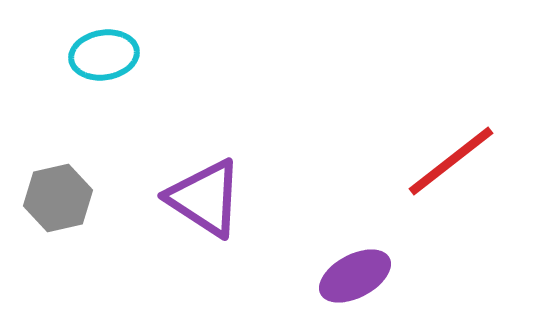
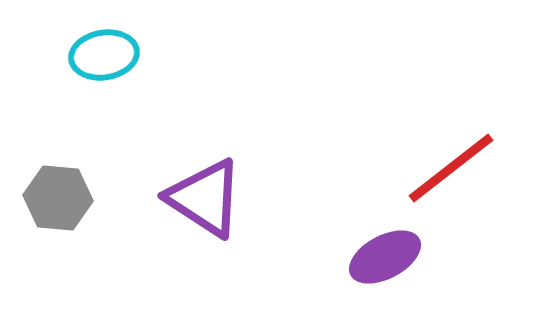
red line: moved 7 px down
gray hexagon: rotated 18 degrees clockwise
purple ellipse: moved 30 px right, 19 px up
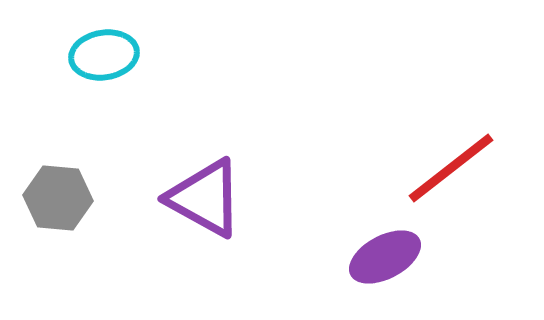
purple triangle: rotated 4 degrees counterclockwise
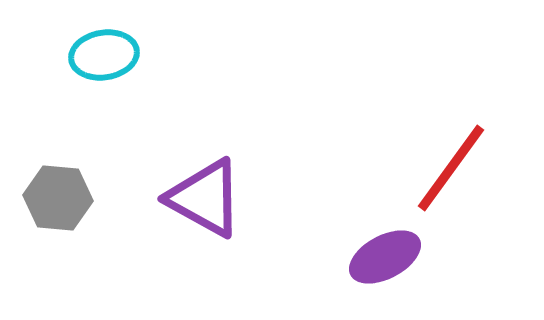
red line: rotated 16 degrees counterclockwise
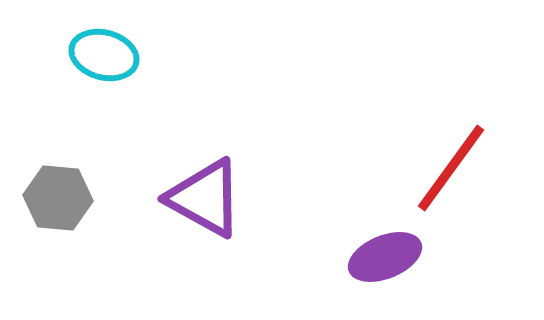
cyan ellipse: rotated 24 degrees clockwise
purple ellipse: rotated 6 degrees clockwise
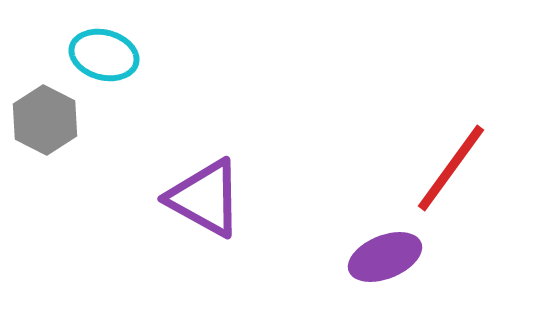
gray hexagon: moved 13 px left, 78 px up; rotated 22 degrees clockwise
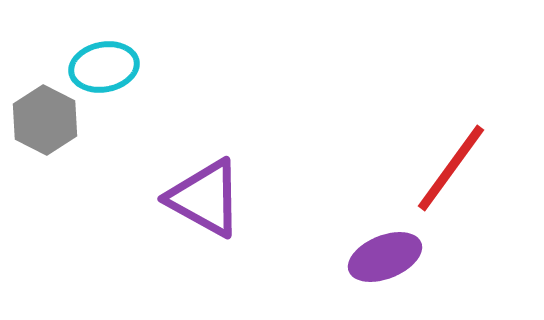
cyan ellipse: moved 12 px down; rotated 26 degrees counterclockwise
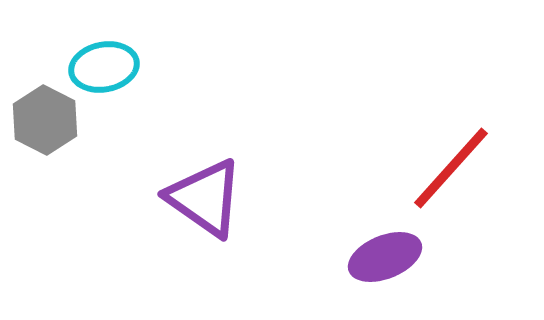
red line: rotated 6 degrees clockwise
purple triangle: rotated 6 degrees clockwise
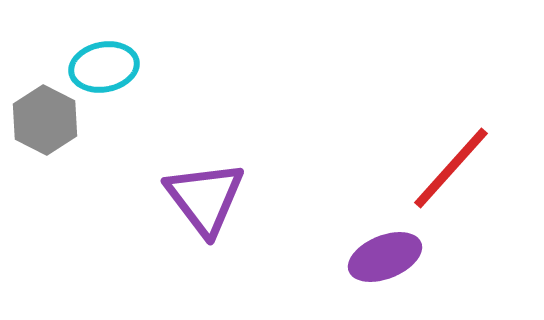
purple triangle: rotated 18 degrees clockwise
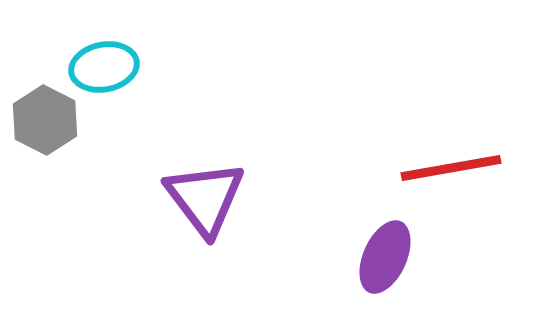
red line: rotated 38 degrees clockwise
purple ellipse: rotated 44 degrees counterclockwise
